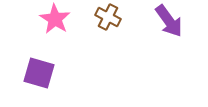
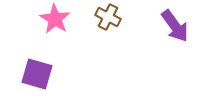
purple arrow: moved 6 px right, 5 px down
purple square: moved 2 px left, 1 px down
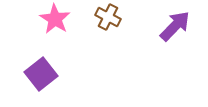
purple arrow: rotated 100 degrees counterclockwise
purple square: moved 4 px right; rotated 36 degrees clockwise
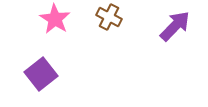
brown cross: moved 1 px right
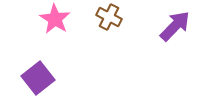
purple square: moved 3 px left, 4 px down
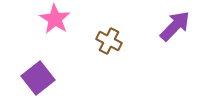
brown cross: moved 24 px down
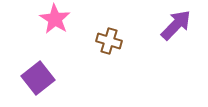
purple arrow: moved 1 px right, 1 px up
brown cross: rotated 10 degrees counterclockwise
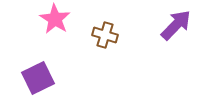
brown cross: moved 4 px left, 6 px up
purple square: rotated 12 degrees clockwise
